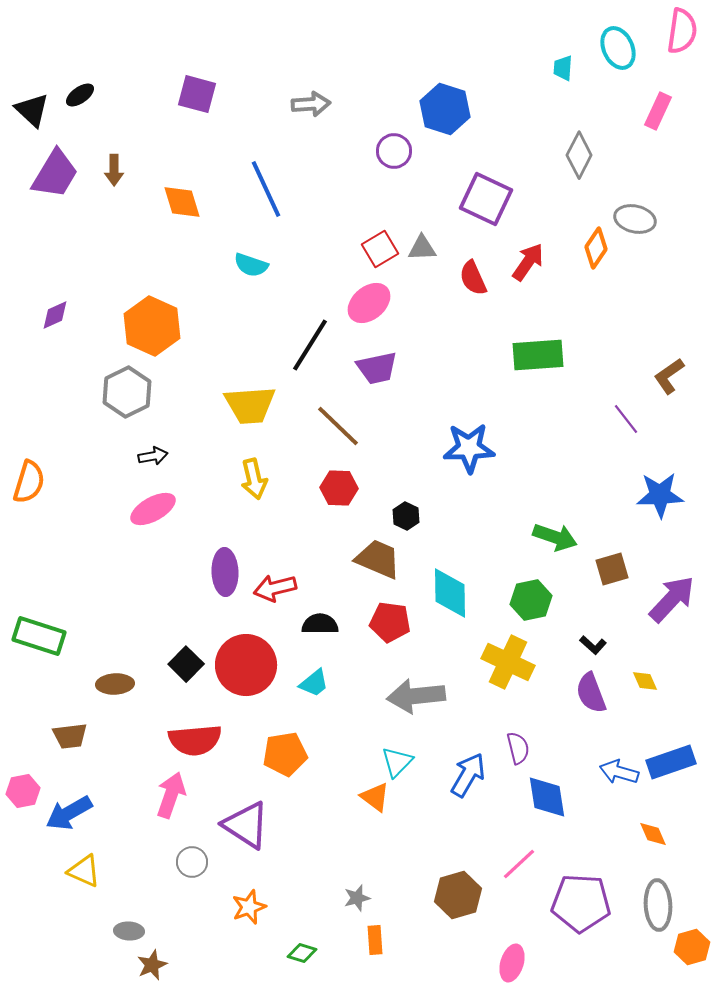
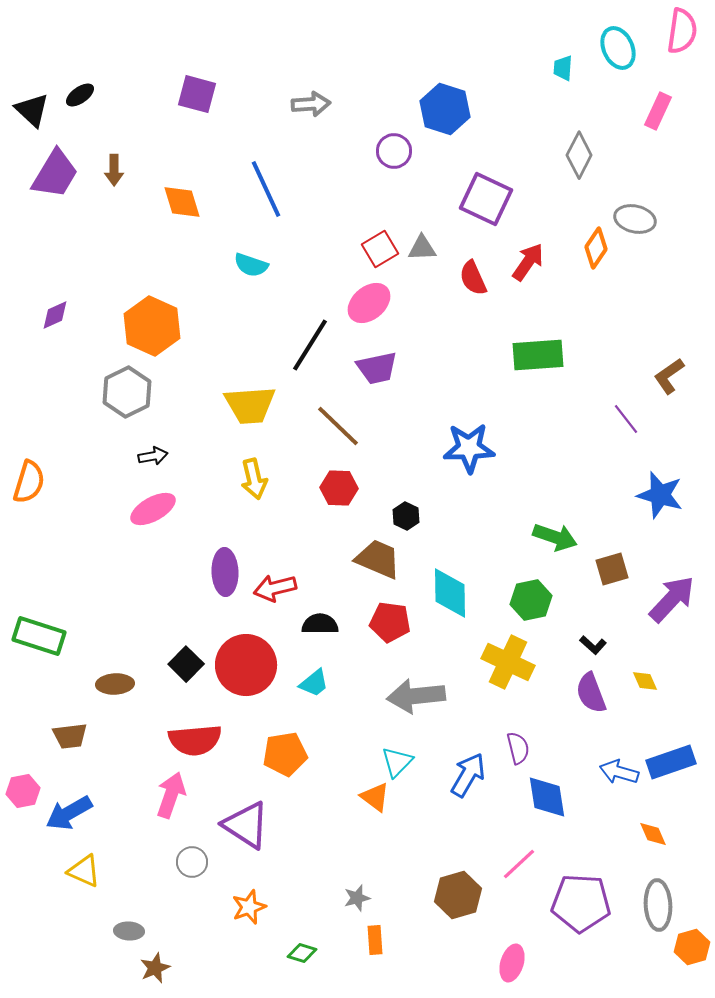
blue star at (660, 495): rotated 18 degrees clockwise
brown star at (152, 965): moved 3 px right, 3 px down
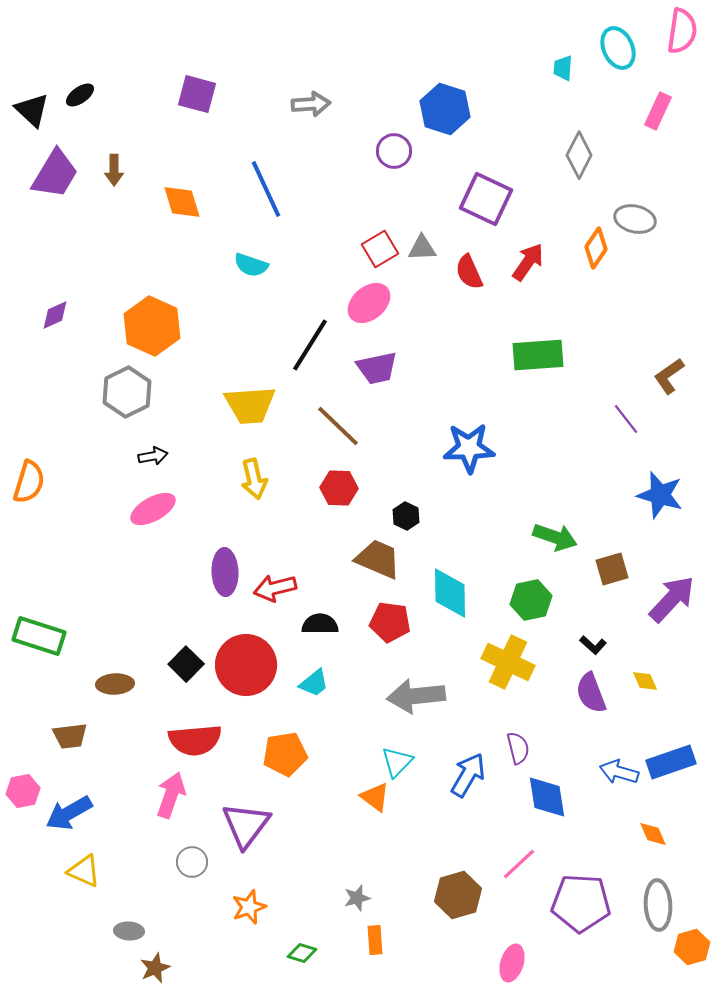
red semicircle at (473, 278): moved 4 px left, 6 px up
purple triangle at (246, 825): rotated 34 degrees clockwise
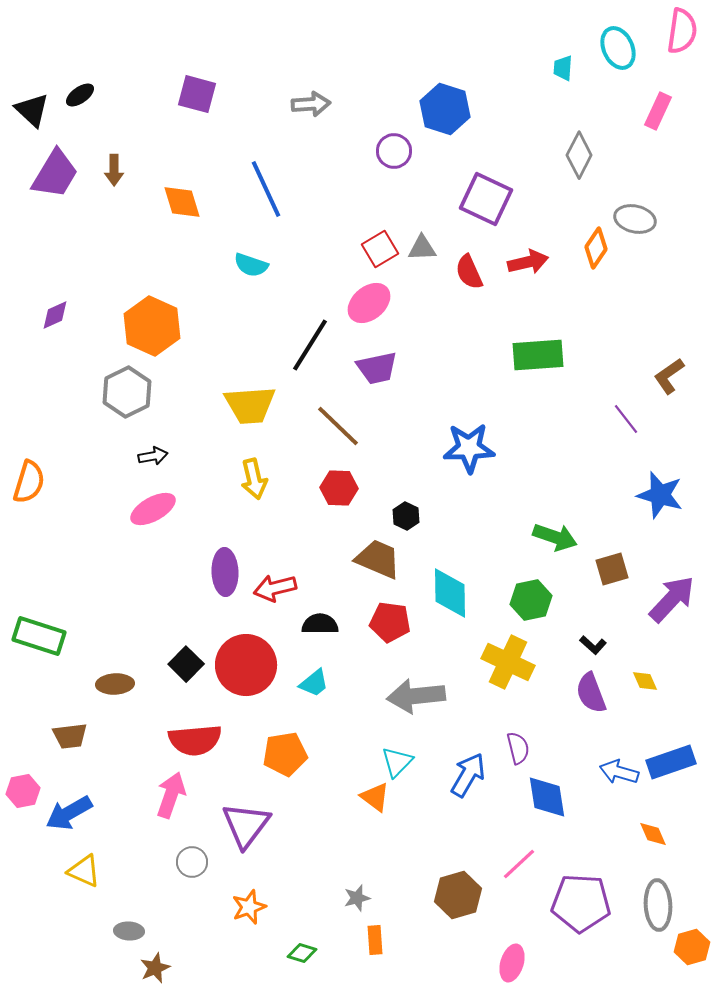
red arrow at (528, 262): rotated 42 degrees clockwise
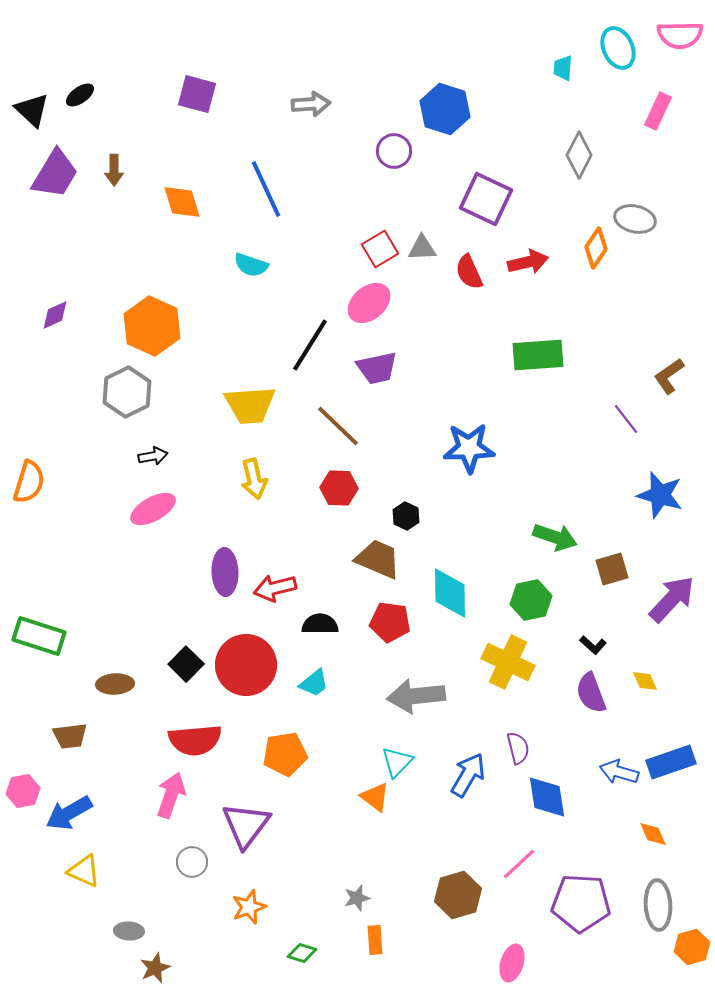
pink semicircle at (682, 31): moved 2 px left, 4 px down; rotated 81 degrees clockwise
